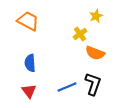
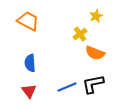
black L-shape: rotated 120 degrees counterclockwise
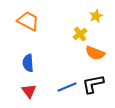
blue semicircle: moved 2 px left
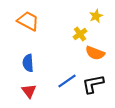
blue line: moved 6 px up; rotated 12 degrees counterclockwise
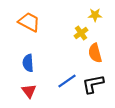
yellow star: moved 1 px left, 1 px up; rotated 24 degrees clockwise
orange trapezoid: moved 1 px right, 1 px down
yellow cross: moved 1 px right, 1 px up
orange semicircle: rotated 54 degrees clockwise
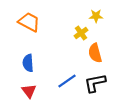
yellow star: moved 1 px right, 1 px down
black L-shape: moved 2 px right, 1 px up
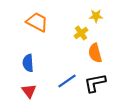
orange trapezoid: moved 8 px right
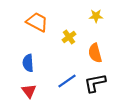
yellow cross: moved 12 px left, 4 px down
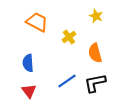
yellow star: rotated 24 degrees clockwise
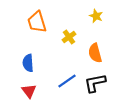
orange trapezoid: rotated 135 degrees counterclockwise
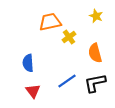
orange trapezoid: moved 13 px right; rotated 95 degrees clockwise
red triangle: moved 4 px right
